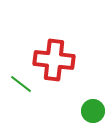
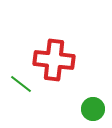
green circle: moved 2 px up
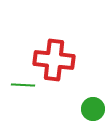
green line: moved 2 px right, 1 px down; rotated 35 degrees counterclockwise
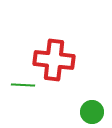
green circle: moved 1 px left, 3 px down
